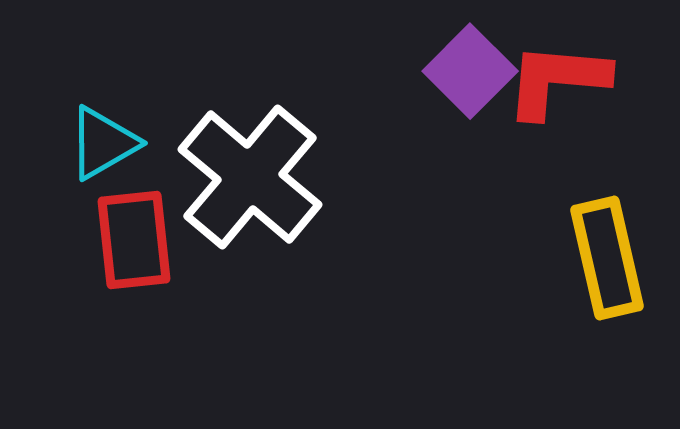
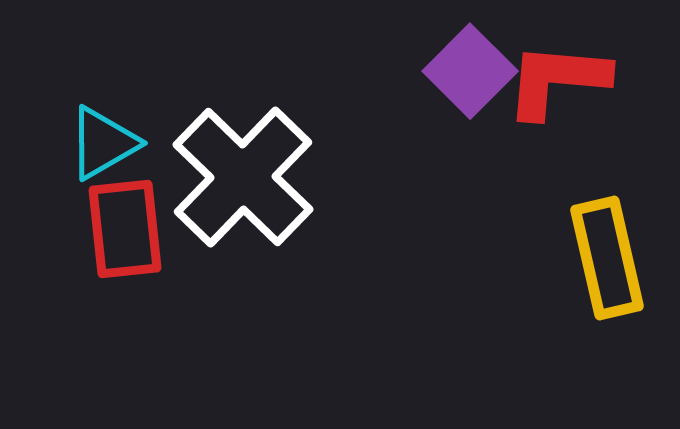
white cross: moved 7 px left; rotated 4 degrees clockwise
red rectangle: moved 9 px left, 11 px up
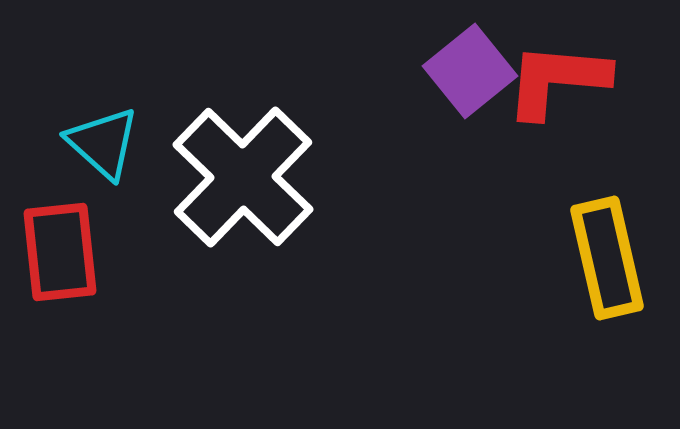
purple square: rotated 6 degrees clockwise
cyan triangle: rotated 48 degrees counterclockwise
red rectangle: moved 65 px left, 23 px down
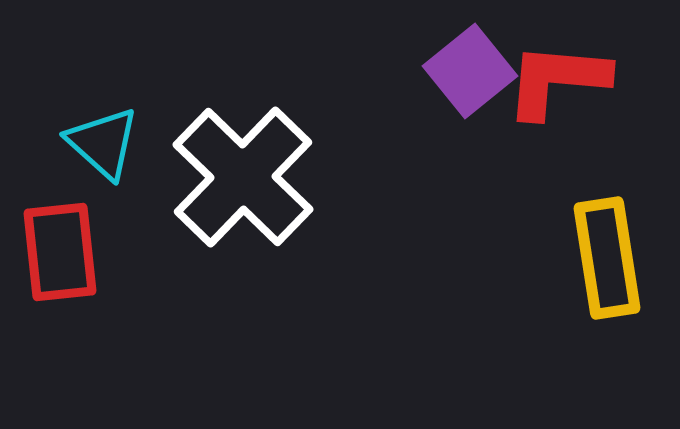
yellow rectangle: rotated 4 degrees clockwise
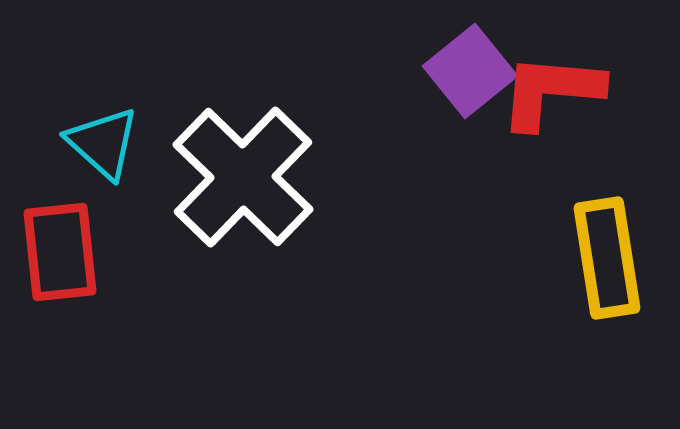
red L-shape: moved 6 px left, 11 px down
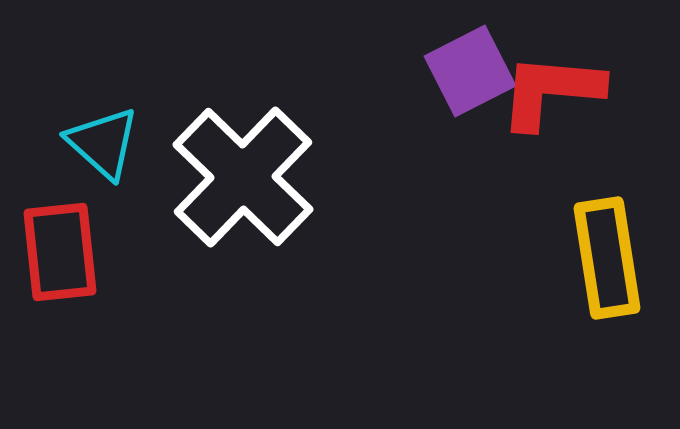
purple square: rotated 12 degrees clockwise
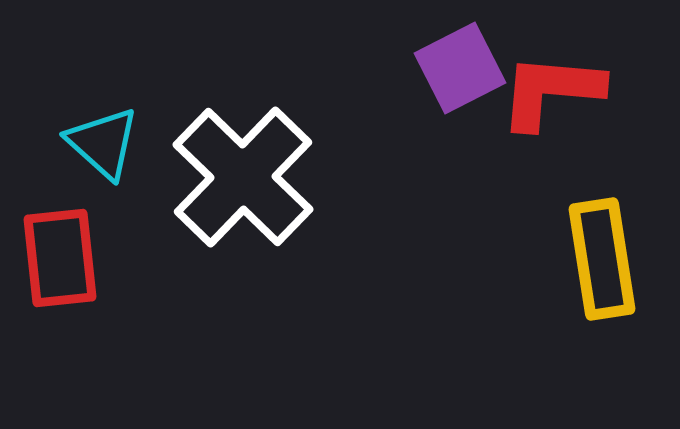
purple square: moved 10 px left, 3 px up
red rectangle: moved 6 px down
yellow rectangle: moved 5 px left, 1 px down
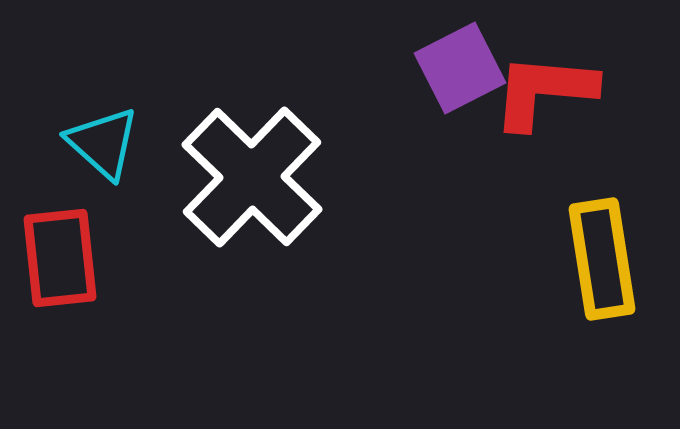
red L-shape: moved 7 px left
white cross: moved 9 px right
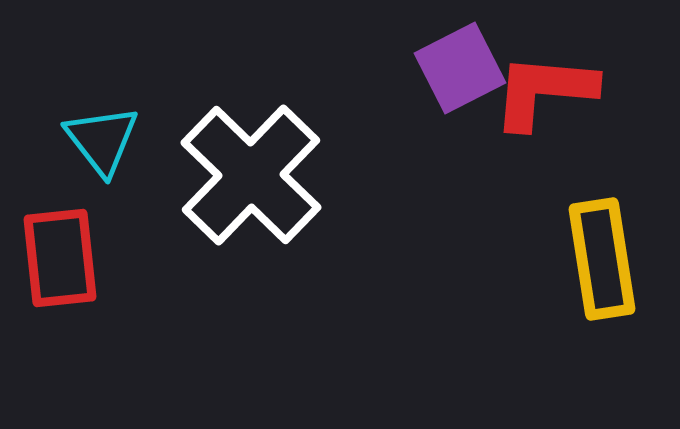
cyan triangle: moved 1 px left, 3 px up; rotated 10 degrees clockwise
white cross: moved 1 px left, 2 px up
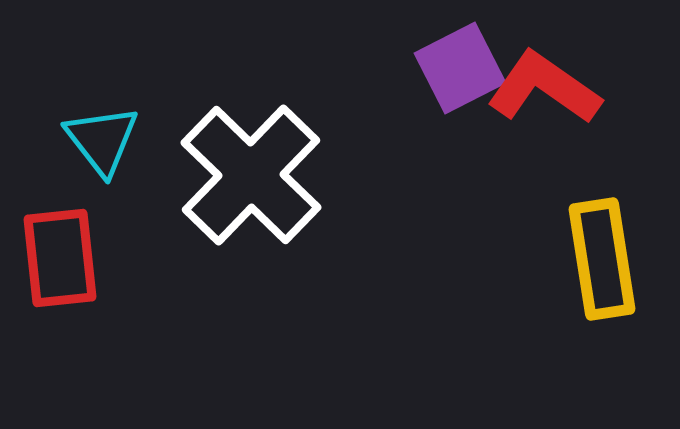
red L-shape: moved 3 px up; rotated 30 degrees clockwise
